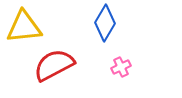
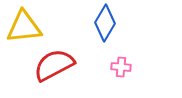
pink cross: rotated 30 degrees clockwise
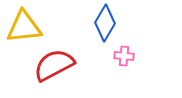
pink cross: moved 3 px right, 11 px up
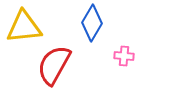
blue diamond: moved 13 px left
red semicircle: rotated 33 degrees counterclockwise
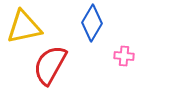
yellow triangle: rotated 6 degrees counterclockwise
red semicircle: moved 4 px left
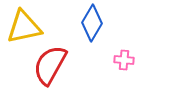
pink cross: moved 4 px down
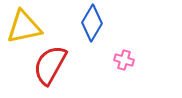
pink cross: rotated 12 degrees clockwise
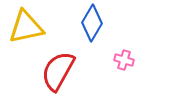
yellow triangle: moved 2 px right
red semicircle: moved 8 px right, 6 px down
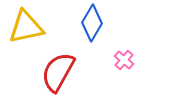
pink cross: rotated 24 degrees clockwise
red semicircle: moved 1 px down
